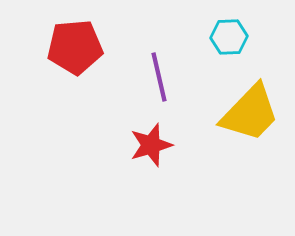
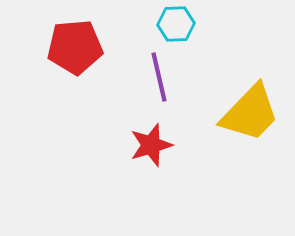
cyan hexagon: moved 53 px left, 13 px up
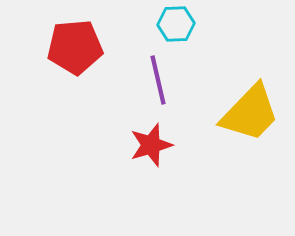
purple line: moved 1 px left, 3 px down
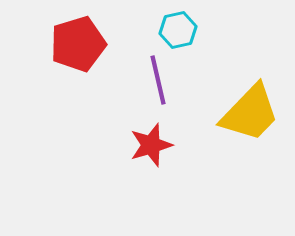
cyan hexagon: moved 2 px right, 6 px down; rotated 9 degrees counterclockwise
red pentagon: moved 3 px right, 3 px up; rotated 12 degrees counterclockwise
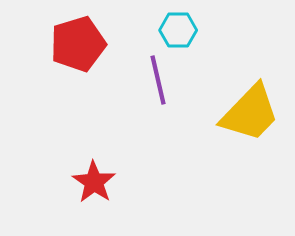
cyan hexagon: rotated 12 degrees clockwise
red star: moved 57 px left, 37 px down; rotated 21 degrees counterclockwise
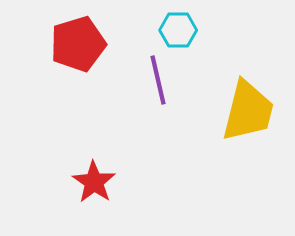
yellow trapezoid: moved 2 px left, 2 px up; rotated 30 degrees counterclockwise
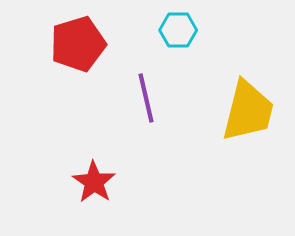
purple line: moved 12 px left, 18 px down
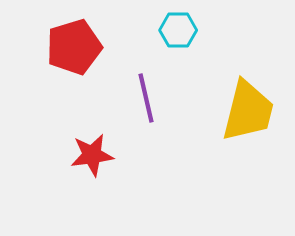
red pentagon: moved 4 px left, 3 px down
red star: moved 2 px left, 27 px up; rotated 30 degrees clockwise
